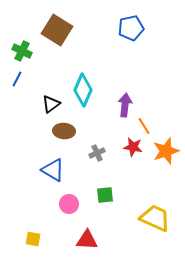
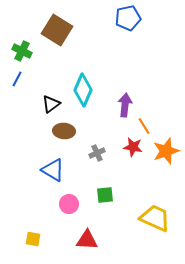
blue pentagon: moved 3 px left, 10 px up
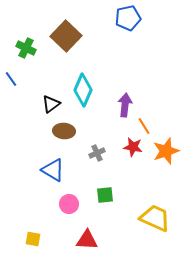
brown square: moved 9 px right, 6 px down; rotated 12 degrees clockwise
green cross: moved 4 px right, 3 px up
blue line: moved 6 px left; rotated 63 degrees counterclockwise
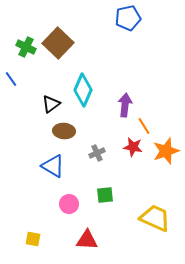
brown square: moved 8 px left, 7 px down
green cross: moved 1 px up
blue triangle: moved 4 px up
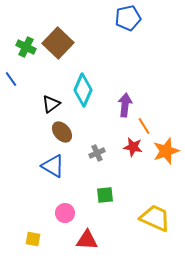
brown ellipse: moved 2 px left, 1 px down; rotated 45 degrees clockwise
pink circle: moved 4 px left, 9 px down
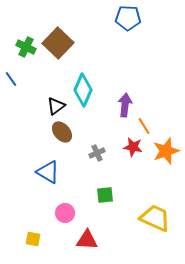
blue pentagon: rotated 15 degrees clockwise
black triangle: moved 5 px right, 2 px down
blue triangle: moved 5 px left, 6 px down
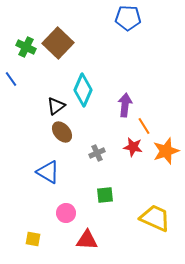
pink circle: moved 1 px right
